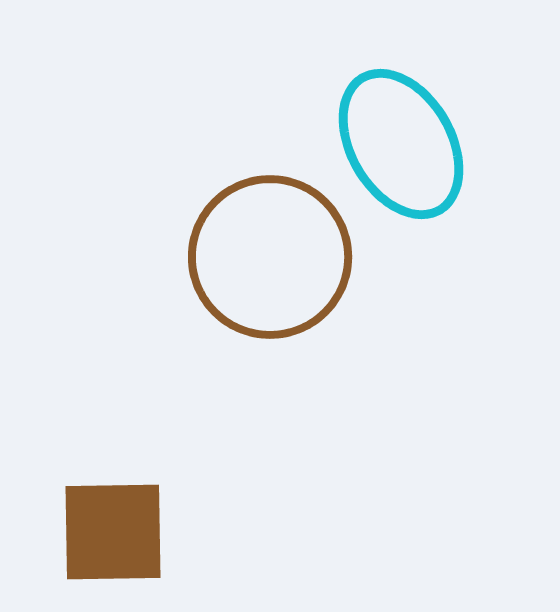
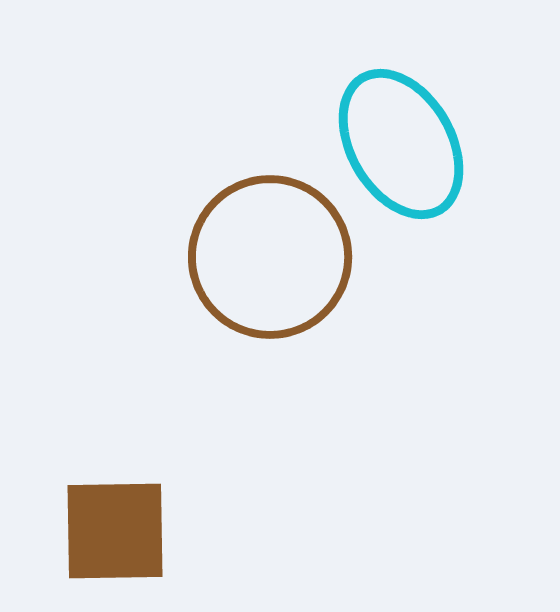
brown square: moved 2 px right, 1 px up
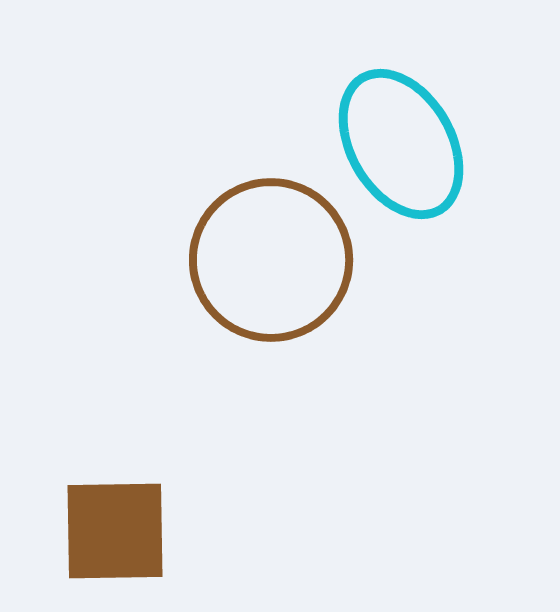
brown circle: moved 1 px right, 3 px down
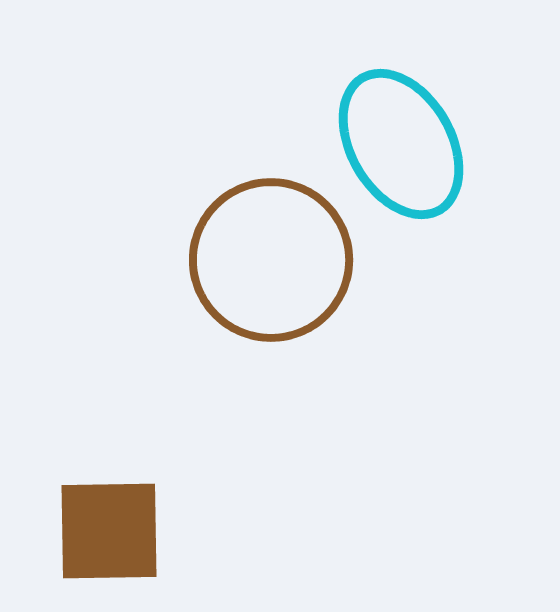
brown square: moved 6 px left
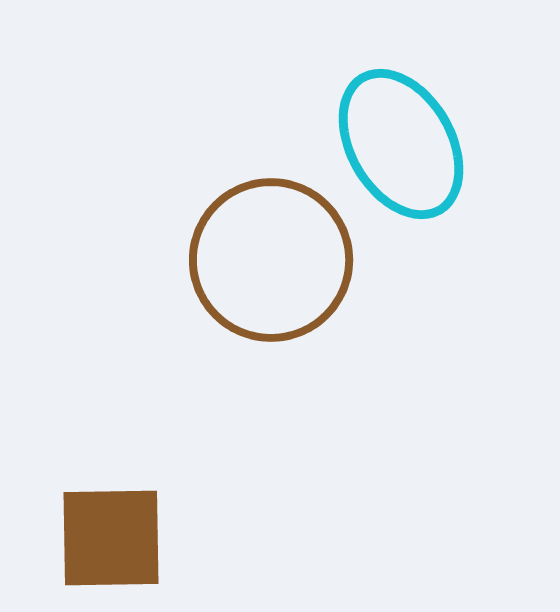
brown square: moved 2 px right, 7 px down
